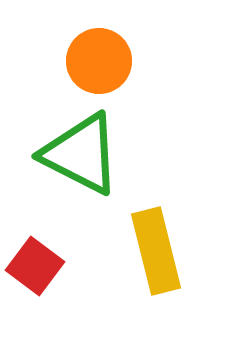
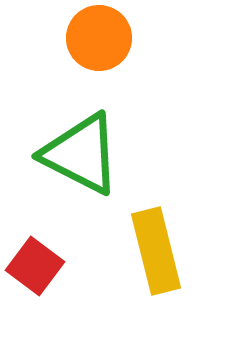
orange circle: moved 23 px up
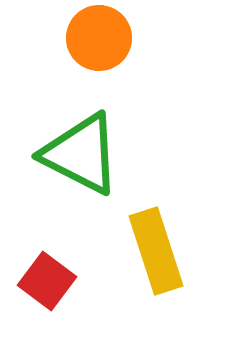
yellow rectangle: rotated 4 degrees counterclockwise
red square: moved 12 px right, 15 px down
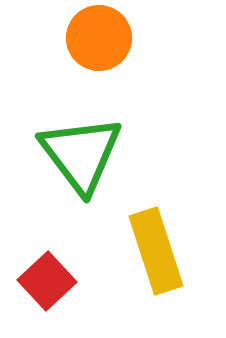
green triangle: rotated 26 degrees clockwise
red square: rotated 10 degrees clockwise
